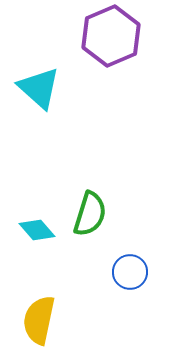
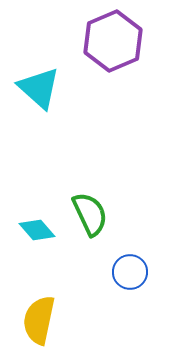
purple hexagon: moved 2 px right, 5 px down
green semicircle: rotated 42 degrees counterclockwise
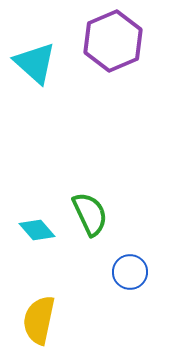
cyan triangle: moved 4 px left, 25 px up
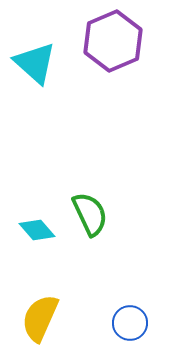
blue circle: moved 51 px down
yellow semicircle: moved 1 px right, 2 px up; rotated 12 degrees clockwise
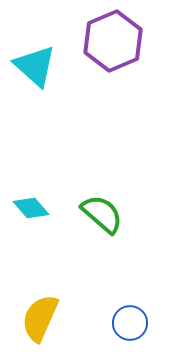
cyan triangle: moved 3 px down
green semicircle: moved 12 px right; rotated 24 degrees counterclockwise
cyan diamond: moved 6 px left, 22 px up
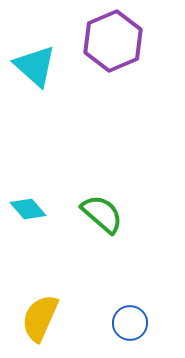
cyan diamond: moved 3 px left, 1 px down
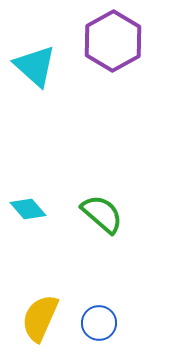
purple hexagon: rotated 6 degrees counterclockwise
blue circle: moved 31 px left
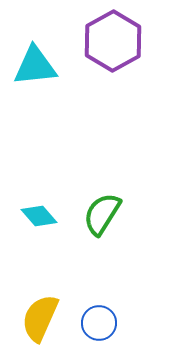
cyan triangle: rotated 48 degrees counterclockwise
cyan diamond: moved 11 px right, 7 px down
green semicircle: rotated 99 degrees counterclockwise
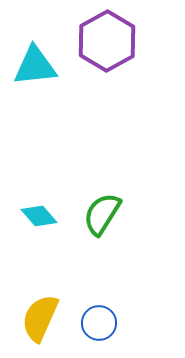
purple hexagon: moved 6 px left
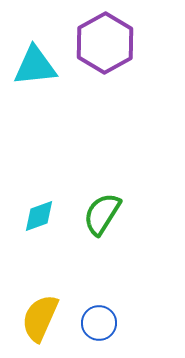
purple hexagon: moved 2 px left, 2 px down
cyan diamond: rotated 69 degrees counterclockwise
